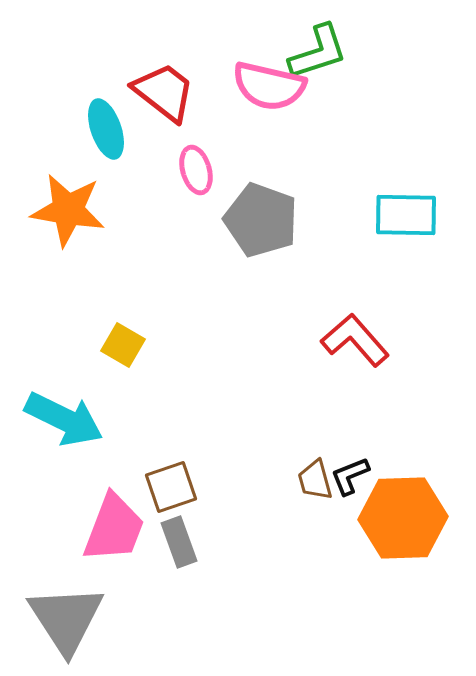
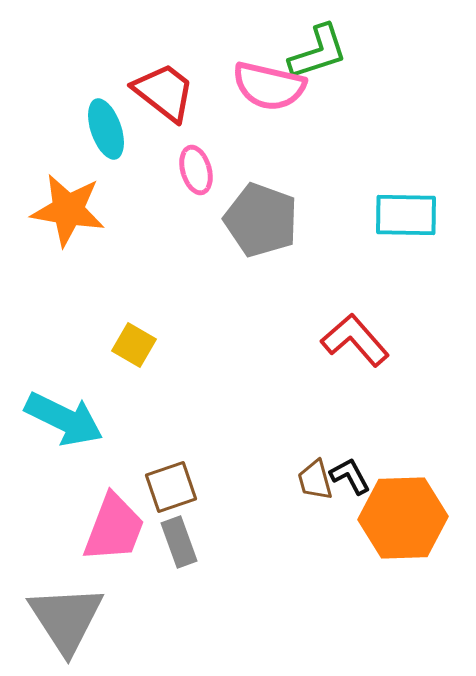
yellow square: moved 11 px right
black L-shape: rotated 84 degrees clockwise
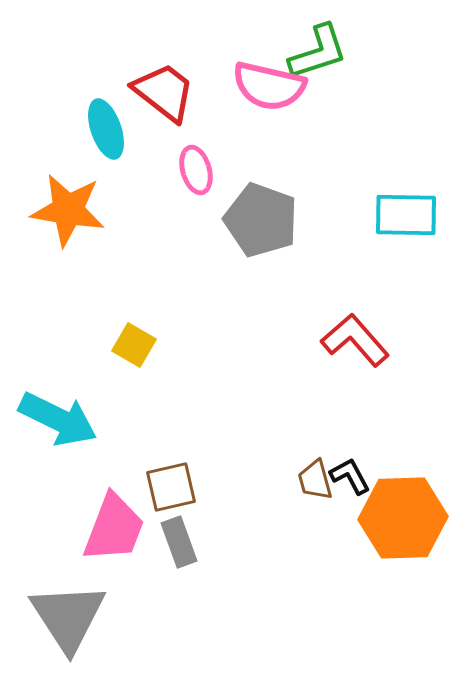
cyan arrow: moved 6 px left
brown square: rotated 6 degrees clockwise
gray triangle: moved 2 px right, 2 px up
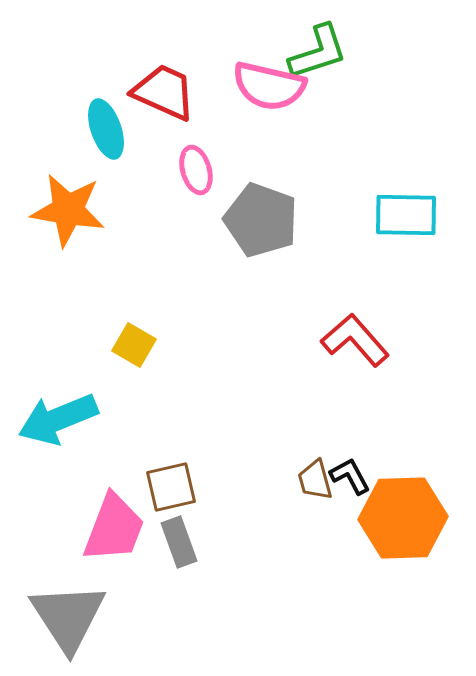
red trapezoid: rotated 14 degrees counterclockwise
cyan arrow: rotated 132 degrees clockwise
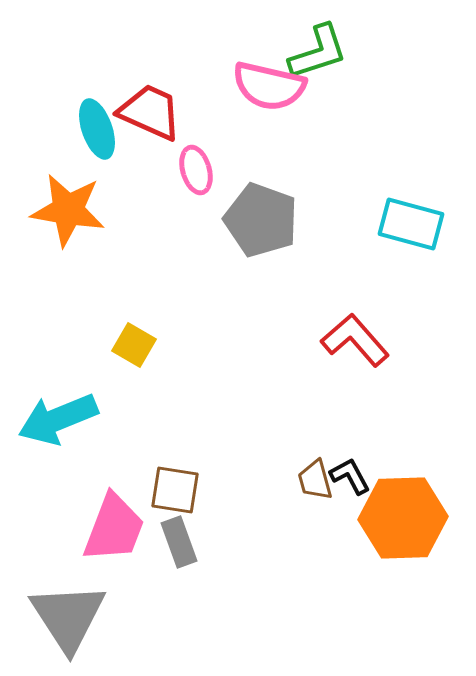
red trapezoid: moved 14 px left, 20 px down
cyan ellipse: moved 9 px left
cyan rectangle: moved 5 px right, 9 px down; rotated 14 degrees clockwise
brown square: moved 4 px right, 3 px down; rotated 22 degrees clockwise
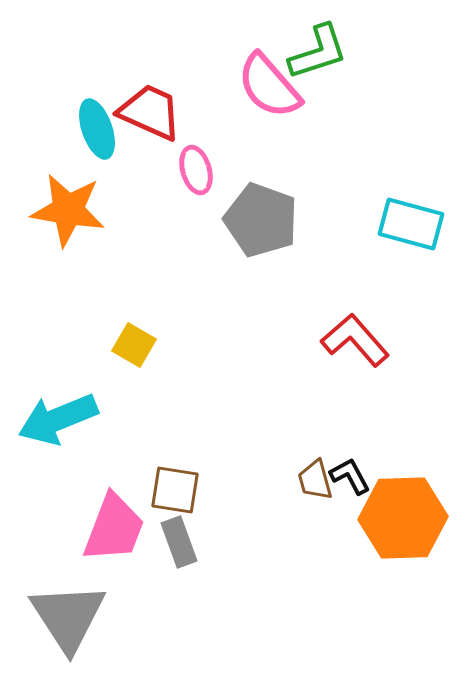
pink semicircle: rotated 36 degrees clockwise
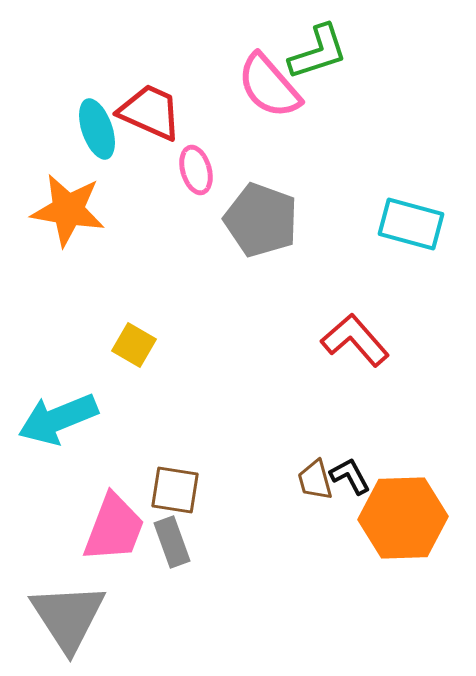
gray rectangle: moved 7 px left
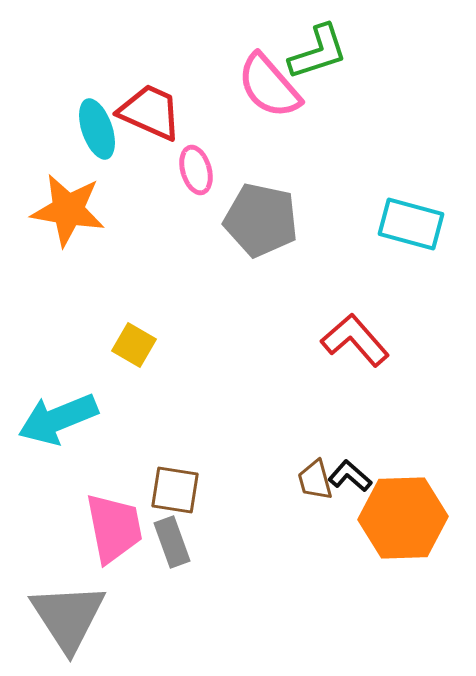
gray pentagon: rotated 8 degrees counterclockwise
black L-shape: rotated 21 degrees counterclockwise
pink trapezoid: rotated 32 degrees counterclockwise
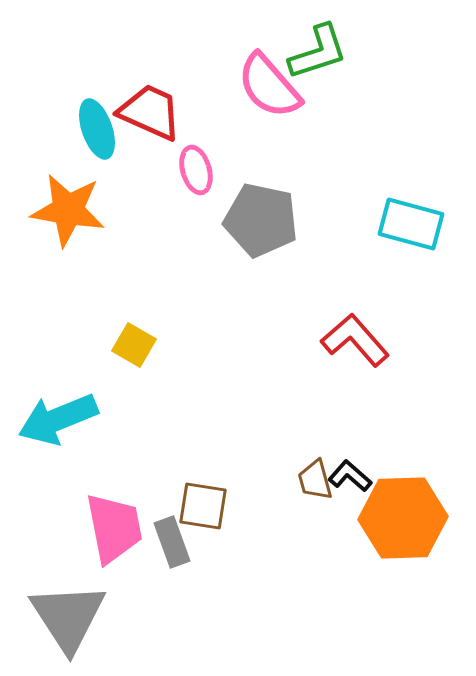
brown square: moved 28 px right, 16 px down
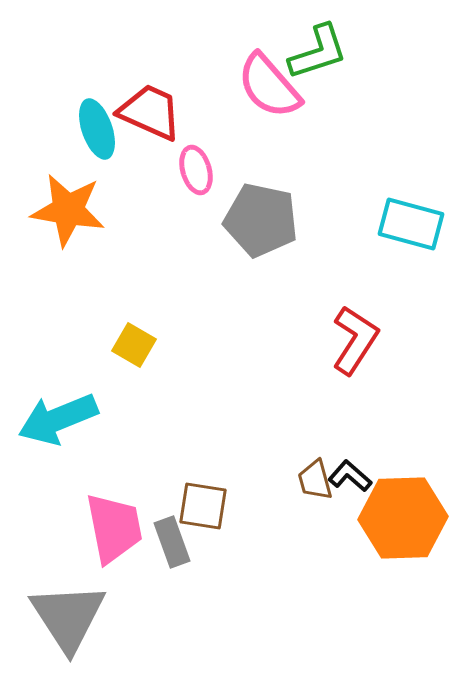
red L-shape: rotated 74 degrees clockwise
